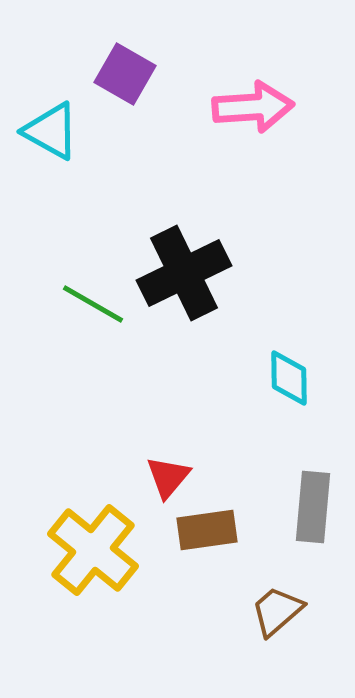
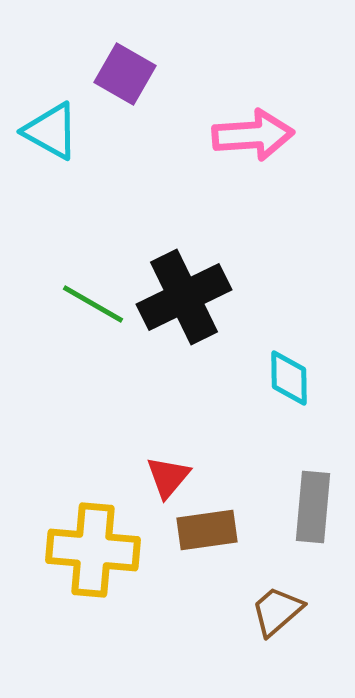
pink arrow: moved 28 px down
black cross: moved 24 px down
yellow cross: rotated 34 degrees counterclockwise
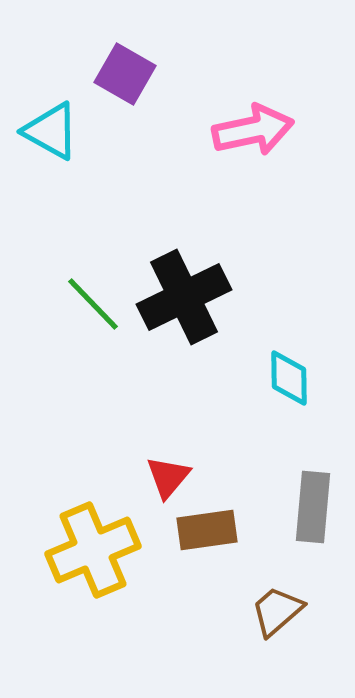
pink arrow: moved 5 px up; rotated 8 degrees counterclockwise
green line: rotated 16 degrees clockwise
yellow cross: rotated 28 degrees counterclockwise
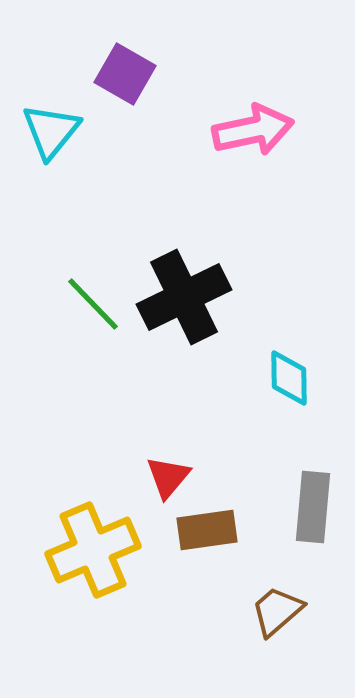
cyan triangle: rotated 40 degrees clockwise
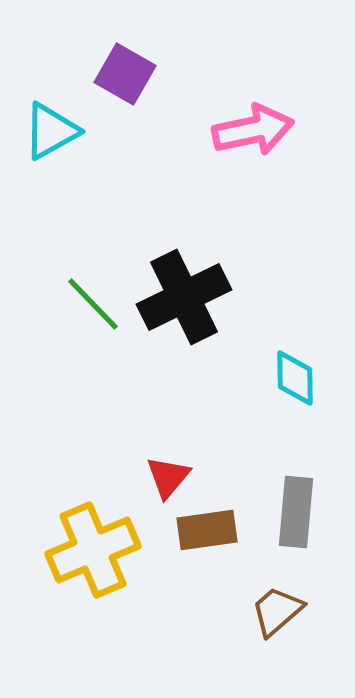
cyan triangle: rotated 22 degrees clockwise
cyan diamond: moved 6 px right
gray rectangle: moved 17 px left, 5 px down
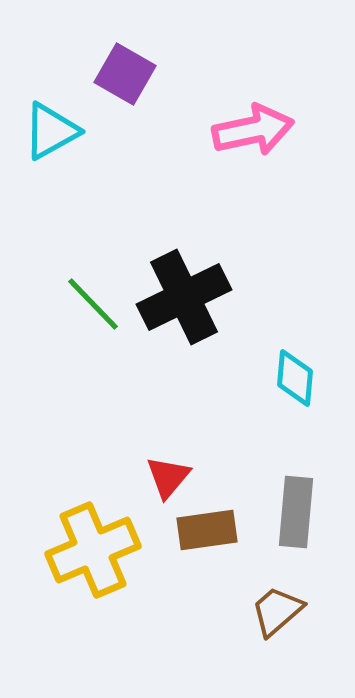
cyan diamond: rotated 6 degrees clockwise
